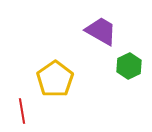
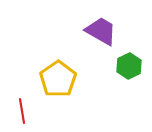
yellow pentagon: moved 3 px right
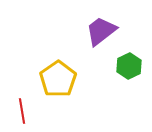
purple trapezoid: rotated 68 degrees counterclockwise
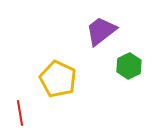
yellow pentagon: rotated 12 degrees counterclockwise
red line: moved 2 px left, 2 px down
